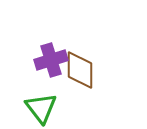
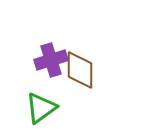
green triangle: rotated 32 degrees clockwise
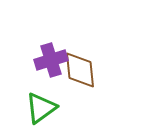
brown diamond: rotated 6 degrees counterclockwise
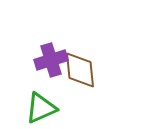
green triangle: rotated 12 degrees clockwise
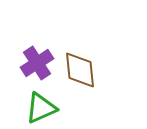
purple cross: moved 14 px left, 3 px down; rotated 16 degrees counterclockwise
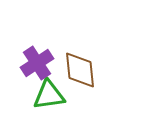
green triangle: moved 8 px right, 13 px up; rotated 16 degrees clockwise
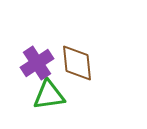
brown diamond: moved 3 px left, 7 px up
